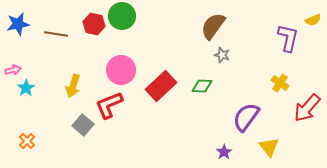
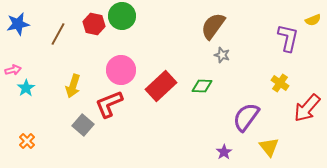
brown line: moved 2 px right; rotated 70 degrees counterclockwise
red L-shape: moved 1 px up
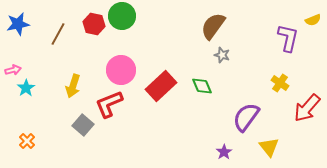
green diamond: rotated 65 degrees clockwise
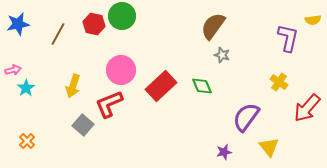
yellow semicircle: rotated 14 degrees clockwise
yellow cross: moved 1 px left, 1 px up
purple star: rotated 21 degrees clockwise
